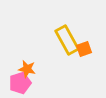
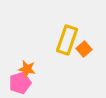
yellow rectangle: rotated 48 degrees clockwise
orange square: rotated 21 degrees counterclockwise
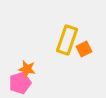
orange square: rotated 14 degrees clockwise
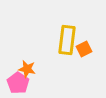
yellow rectangle: rotated 12 degrees counterclockwise
pink pentagon: moved 2 px left; rotated 20 degrees counterclockwise
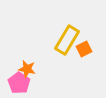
yellow rectangle: rotated 24 degrees clockwise
pink pentagon: moved 1 px right
